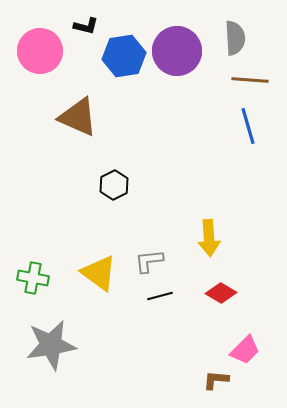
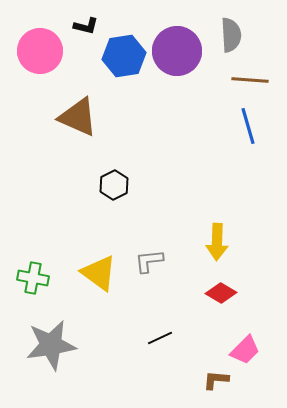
gray semicircle: moved 4 px left, 3 px up
yellow arrow: moved 8 px right, 4 px down; rotated 6 degrees clockwise
black line: moved 42 px down; rotated 10 degrees counterclockwise
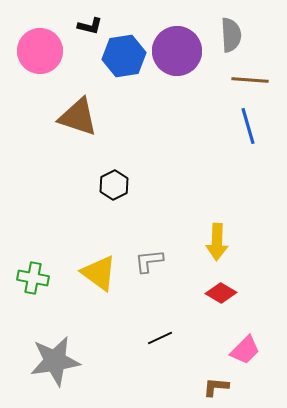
black L-shape: moved 4 px right
brown triangle: rotated 6 degrees counterclockwise
gray star: moved 4 px right, 16 px down
brown L-shape: moved 7 px down
